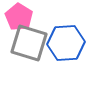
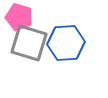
pink pentagon: rotated 16 degrees counterclockwise
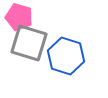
blue hexagon: moved 13 px down; rotated 21 degrees clockwise
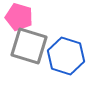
gray square: moved 3 px down
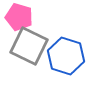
gray square: rotated 9 degrees clockwise
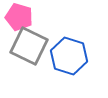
blue hexagon: moved 3 px right
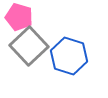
gray square: rotated 21 degrees clockwise
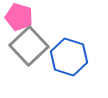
blue hexagon: moved 1 px down
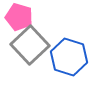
gray square: moved 1 px right, 1 px up
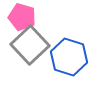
pink pentagon: moved 3 px right
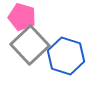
blue hexagon: moved 3 px left, 1 px up
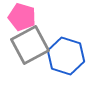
gray square: rotated 15 degrees clockwise
